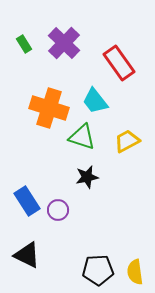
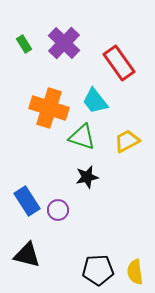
black triangle: rotated 12 degrees counterclockwise
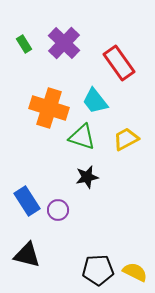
yellow trapezoid: moved 1 px left, 2 px up
yellow semicircle: rotated 125 degrees clockwise
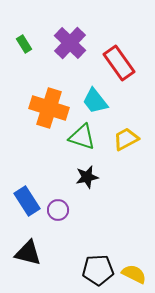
purple cross: moved 6 px right
black triangle: moved 1 px right, 2 px up
yellow semicircle: moved 1 px left, 2 px down
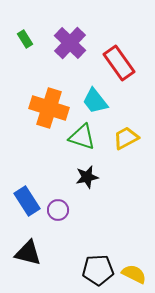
green rectangle: moved 1 px right, 5 px up
yellow trapezoid: moved 1 px up
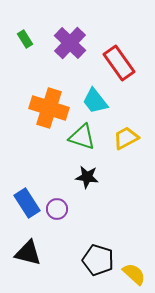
black star: rotated 20 degrees clockwise
blue rectangle: moved 2 px down
purple circle: moved 1 px left, 1 px up
black pentagon: moved 10 px up; rotated 20 degrees clockwise
yellow semicircle: rotated 15 degrees clockwise
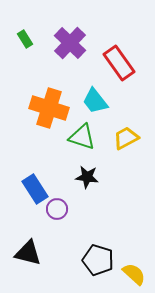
blue rectangle: moved 8 px right, 14 px up
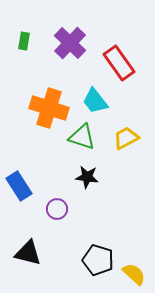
green rectangle: moved 1 px left, 2 px down; rotated 42 degrees clockwise
blue rectangle: moved 16 px left, 3 px up
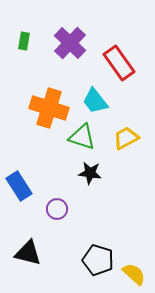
black star: moved 3 px right, 4 px up
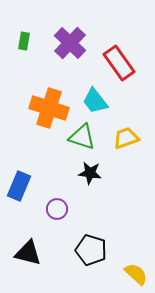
yellow trapezoid: rotated 8 degrees clockwise
blue rectangle: rotated 56 degrees clockwise
black pentagon: moved 7 px left, 10 px up
yellow semicircle: moved 2 px right
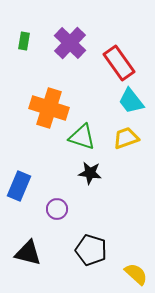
cyan trapezoid: moved 36 px right
